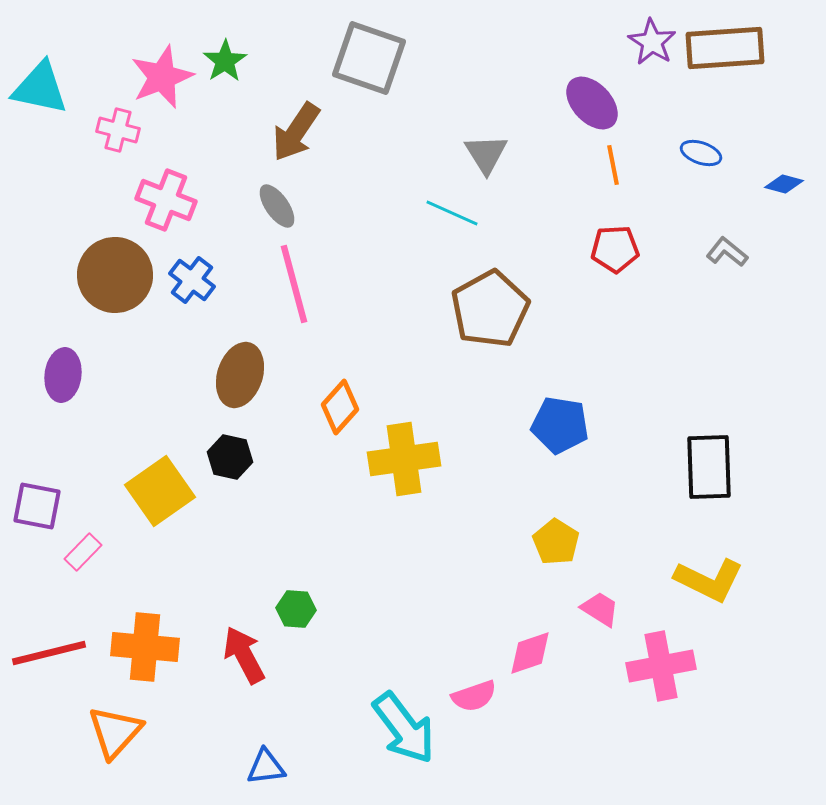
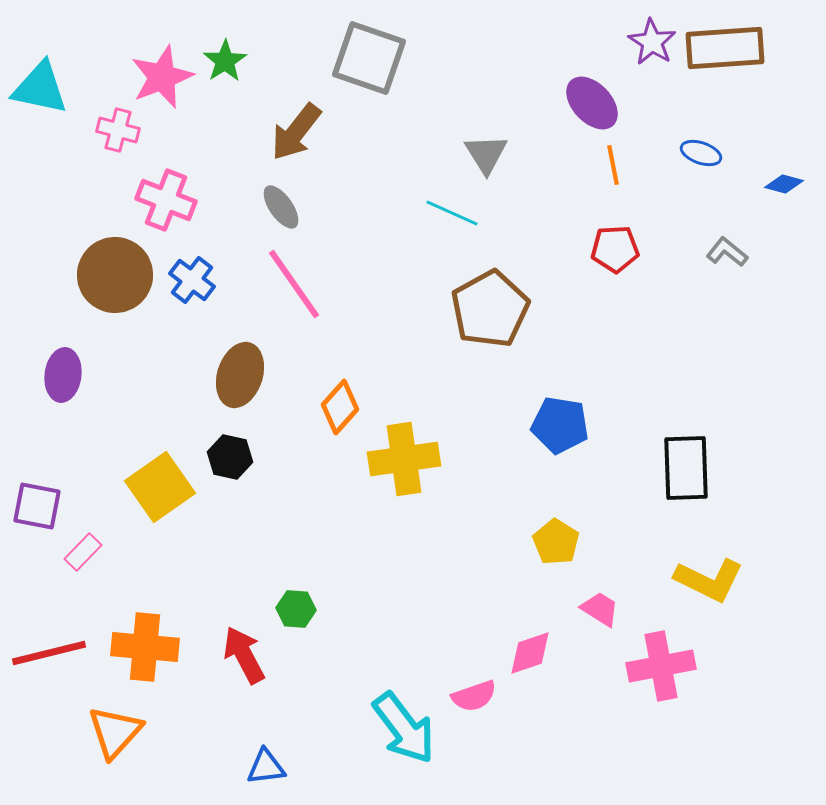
brown arrow at (296, 132): rotated 4 degrees clockwise
gray ellipse at (277, 206): moved 4 px right, 1 px down
pink line at (294, 284): rotated 20 degrees counterclockwise
black rectangle at (709, 467): moved 23 px left, 1 px down
yellow square at (160, 491): moved 4 px up
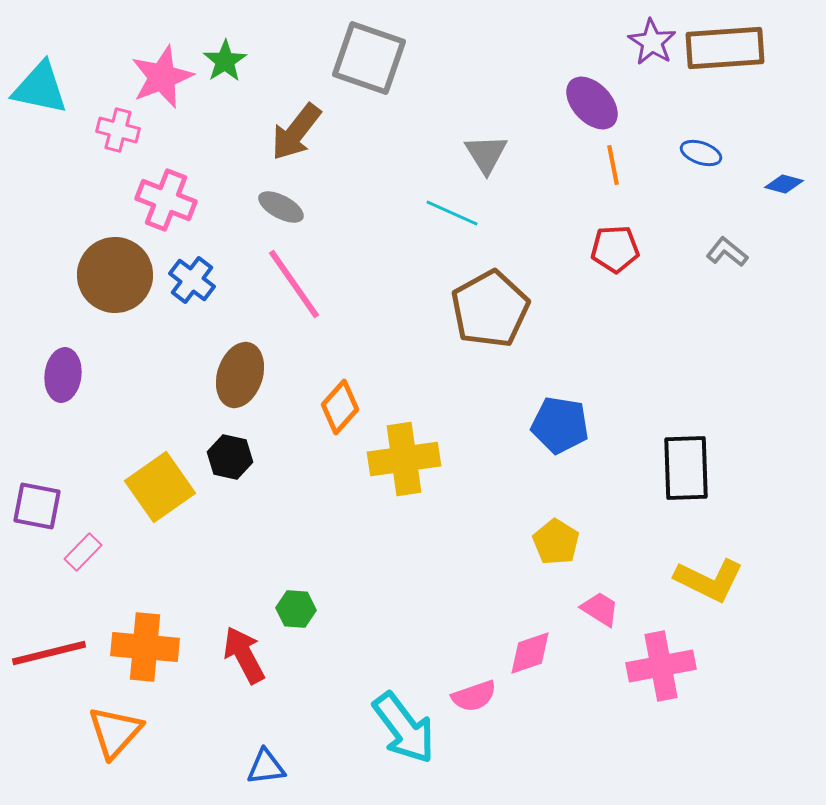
gray ellipse at (281, 207): rotated 27 degrees counterclockwise
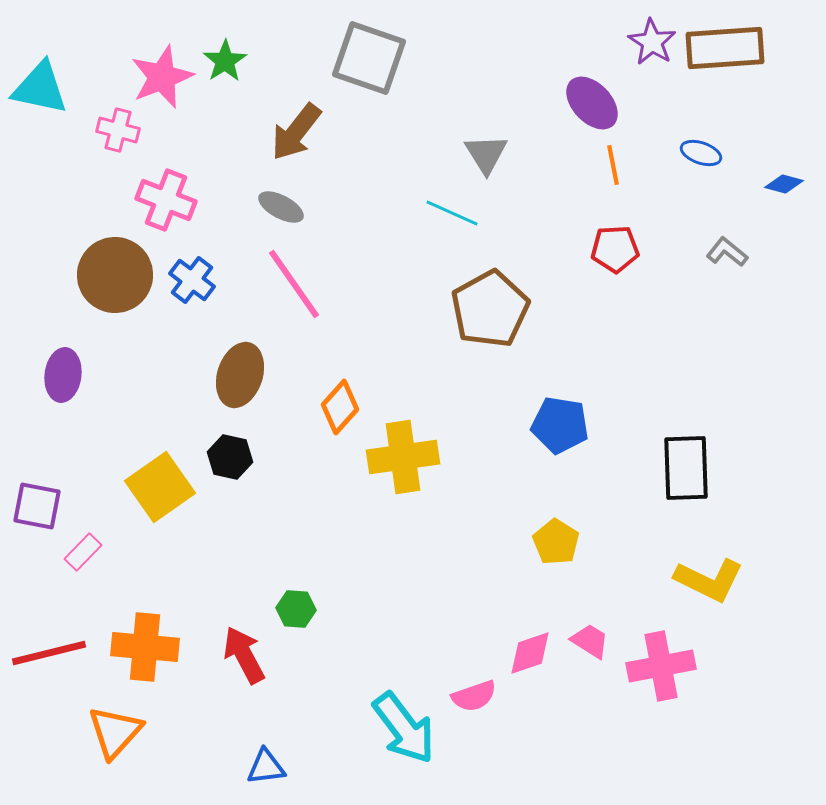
yellow cross at (404, 459): moved 1 px left, 2 px up
pink trapezoid at (600, 609): moved 10 px left, 32 px down
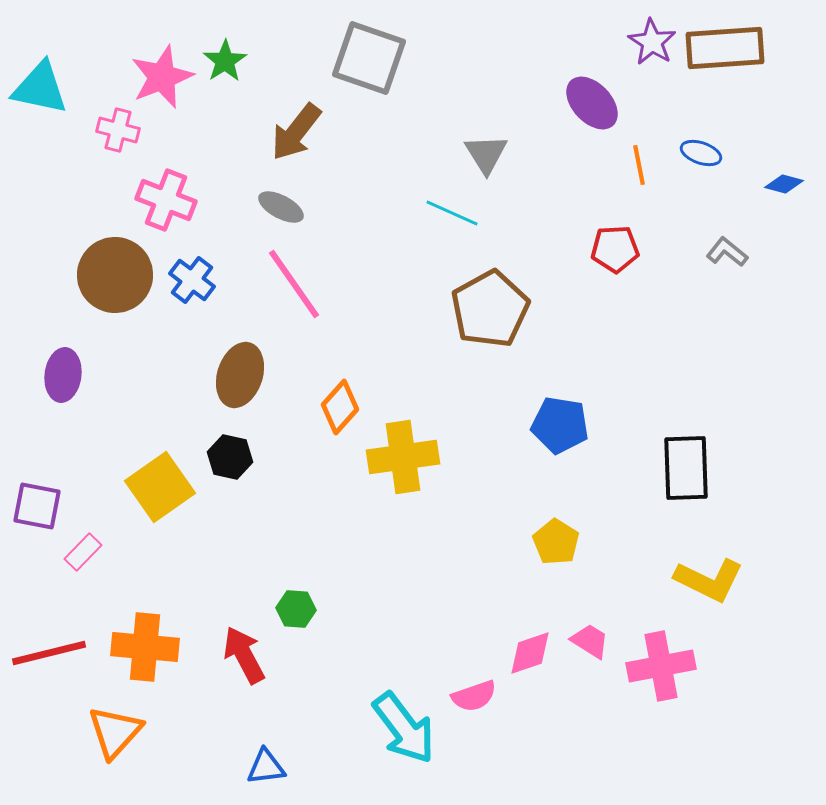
orange line at (613, 165): moved 26 px right
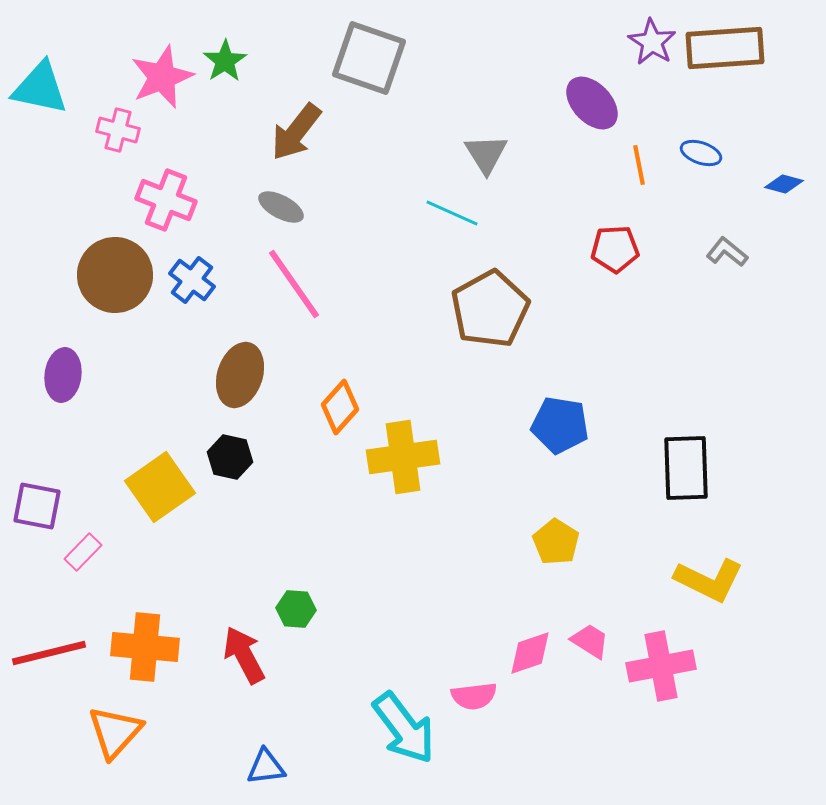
pink semicircle at (474, 696): rotated 12 degrees clockwise
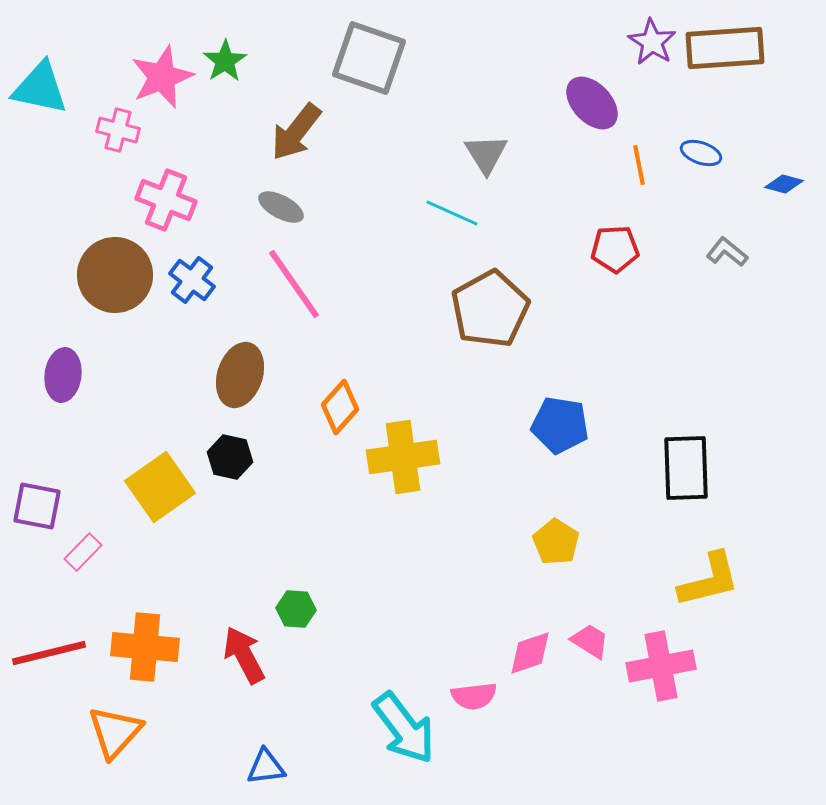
yellow L-shape at (709, 580): rotated 40 degrees counterclockwise
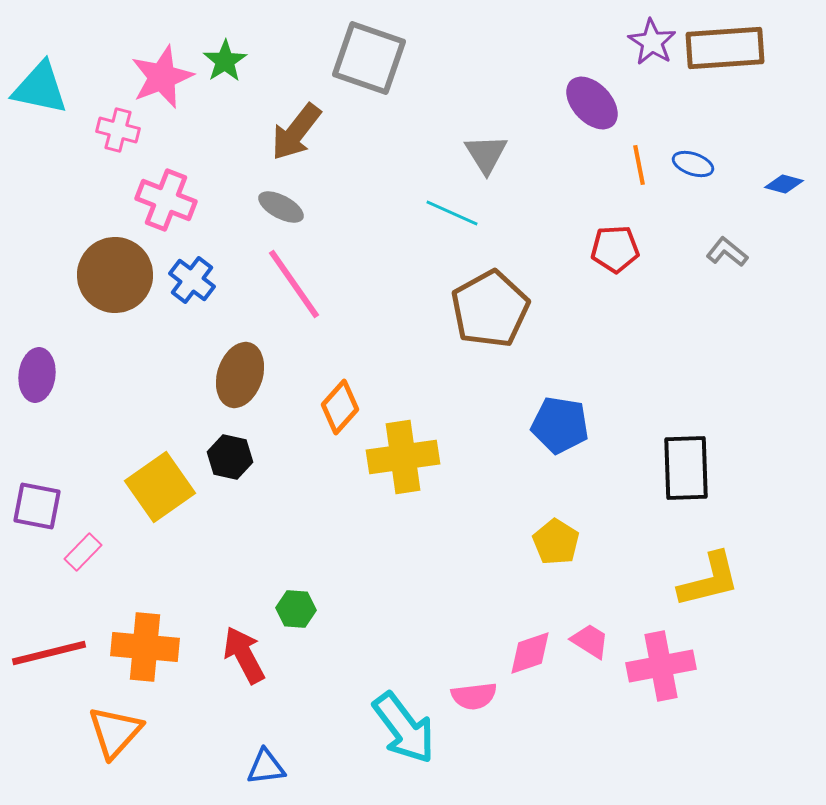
blue ellipse at (701, 153): moved 8 px left, 11 px down
purple ellipse at (63, 375): moved 26 px left
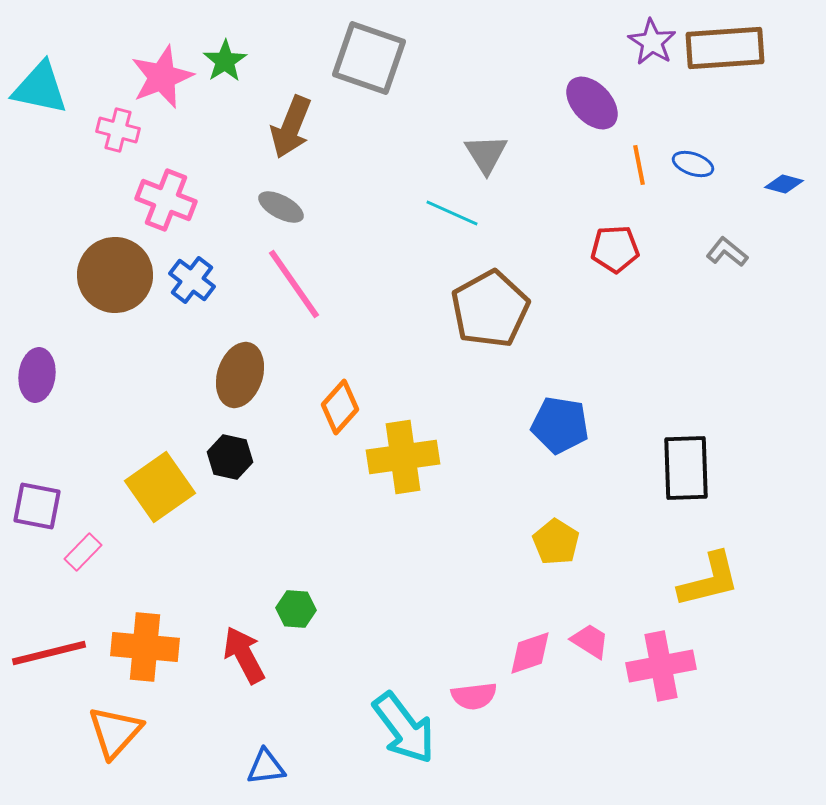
brown arrow at (296, 132): moved 5 px left, 5 px up; rotated 16 degrees counterclockwise
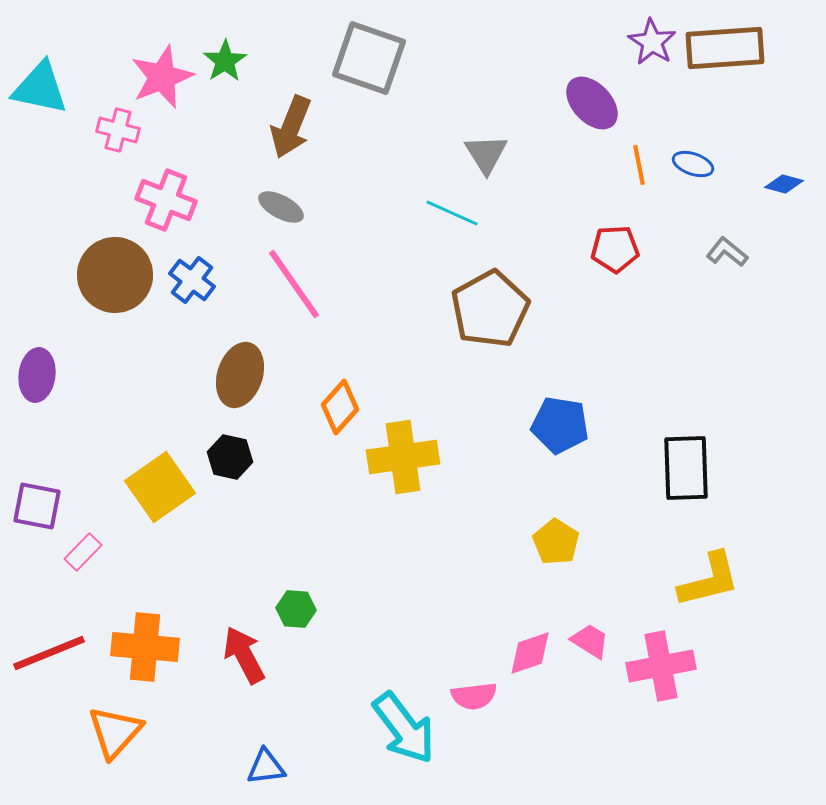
red line at (49, 653): rotated 8 degrees counterclockwise
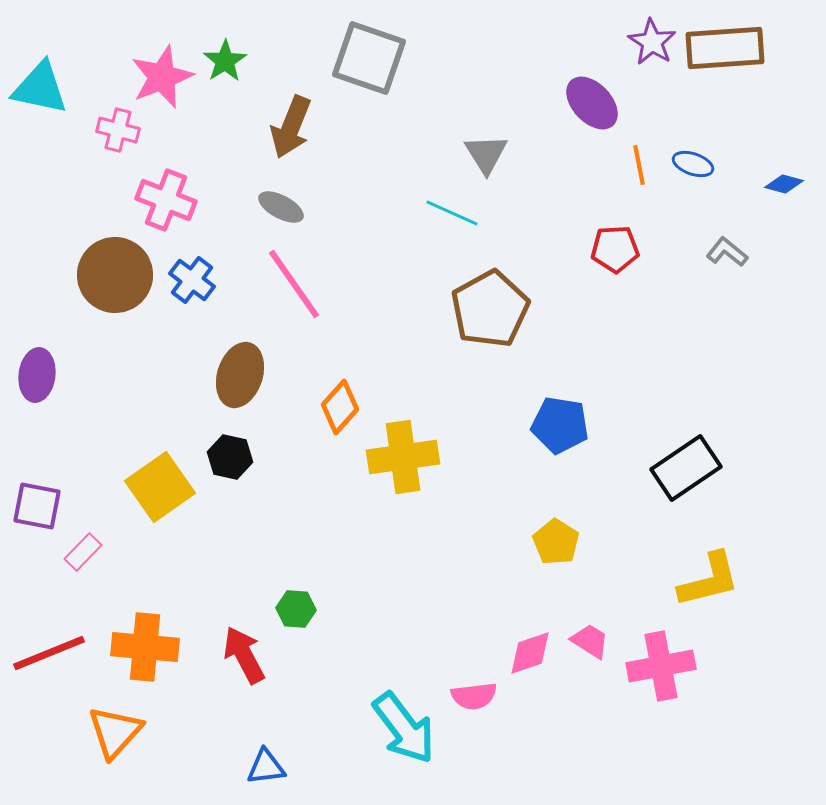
black rectangle at (686, 468): rotated 58 degrees clockwise
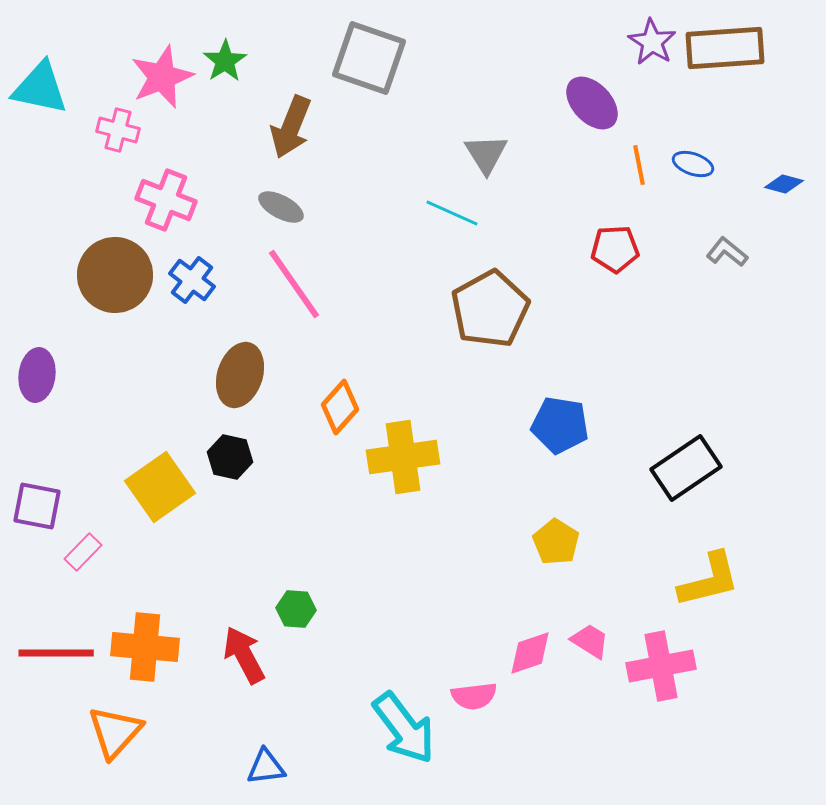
red line at (49, 653): moved 7 px right; rotated 22 degrees clockwise
